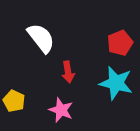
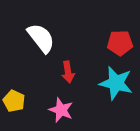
red pentagon: rotated 20 degrees clockwise
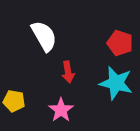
white semicircle: moved 3 px right, 2 px up; rotated 8 degrees clockwise
red pentagon: rotated 20 degrees clockwise
yellow pentagon: rotated 15 degrees counterclockwise
pink star: rotated 15 degrees clockwise
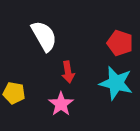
yellow pentagon: moved 8 px up
pink star: moved 6 px up
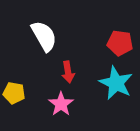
red pentagon: rotated 10 degrees counterclockwise
cyan star: rotated 12 degrees clockwise
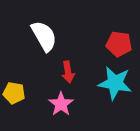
red pentagon: moved 1 px left, 1 px down
cyan star: moved 1 px left; rotated 16 degrees counterclockwise
